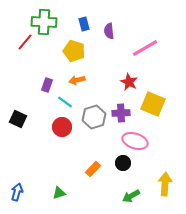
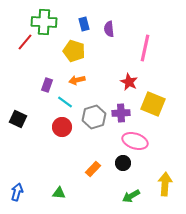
purple semicircle: moved 2 px up
pink line: rotated 48 degrees counterclockwise
green triangle: rotated 24 degrees clockwise
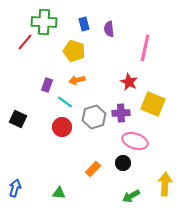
blue arrow: moved 2 px left, 4 px up
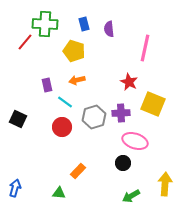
green cross: moved 1 px right, 2 px down
purple rectangle: rotated 32 degrees counterclockwise
orange rectangle: moved 15 px left, 2 px down
